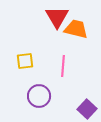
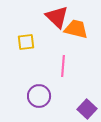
red triangle: rotated 15 degrees counterclockwise
yellow square: moved 1 px right, 19 px up
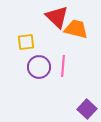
purple circle: moved 29 px up
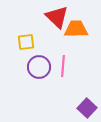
orange trapezoid: rotated 15 degrees counterclockwise
purple square: moved 1 px up
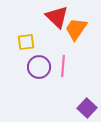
orange trapezoid: rotated 55 degrees counterclockwise
